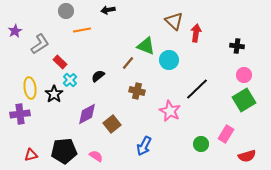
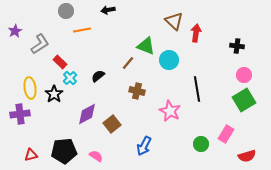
cyan cross: moved 2 px up
black line: rotated 55 degrees counterclockwise
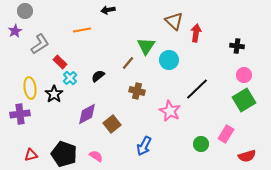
gray circle: moved 41 px left
green triangle: rotated 42 degrees clockwise
black line: rotated 55 degrees clockwise
black pentagon: moved 3 px down; rotated 25 degrees clockwise
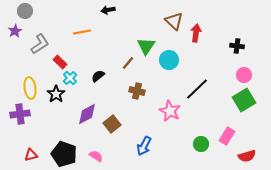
orange line: moved 2 px down
black star: moved 2 px right
pink rectangle: moved 1 px right, 2 px down
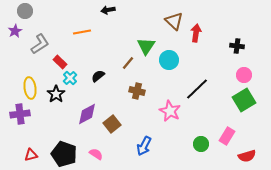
pink semicircle: moved 2 px up
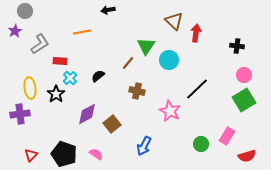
red rectangle: moved 1 px up; rotated 40 degrees counterclockwise
red triangle: rotated 32 degrees counterclockwise
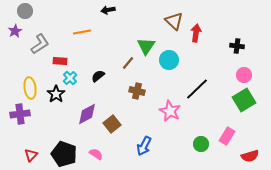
red semicircle: moved 3 px right
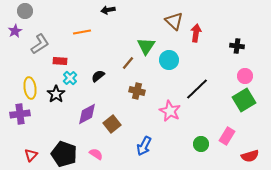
pink circle: moved 1 px right, 1 px down
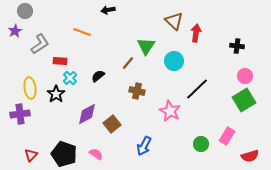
orange line: rotated 30 degrees clockwise
cyan circle: moved 5 px right, 1 px down
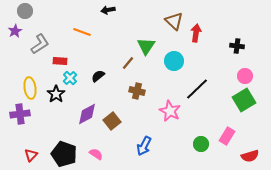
brown square: moved 3 px up
